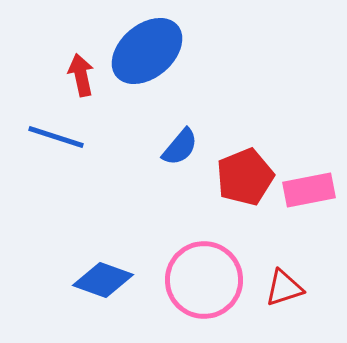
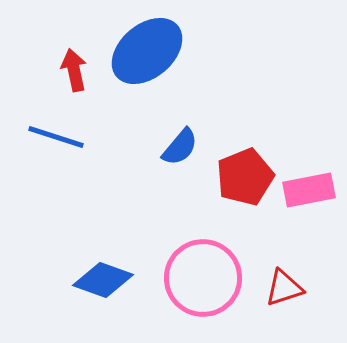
red arrow: moved 7 px left, 5 px up
pink circle: moved 1 px left, 2 px up
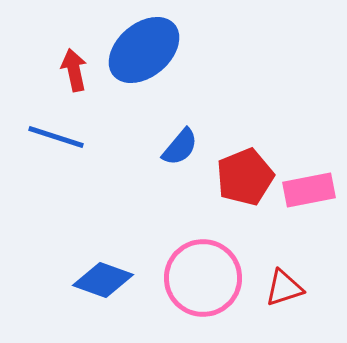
blue ellipse: moved 3 px left, 1 px up
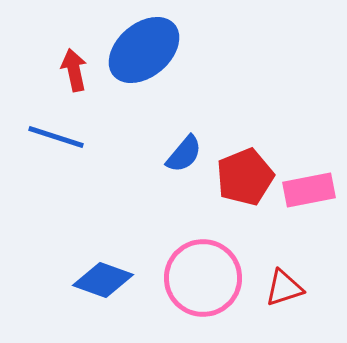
blue semicircle: moved 4 px right, 7 px down
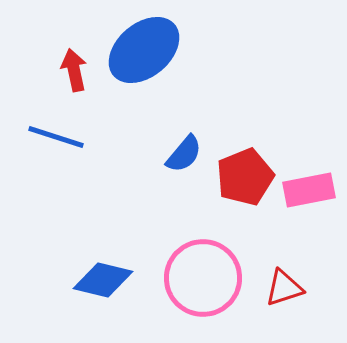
blue diamond: rotated 6 degrees counterclockwise
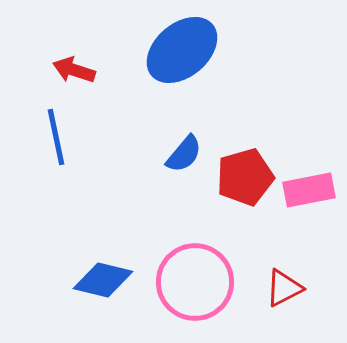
blue ellipse: moved 38 px right
red arrow: rotated 60 degrees counterclockwise
blue line: rotated 60 degrees clockwise
red pentagon: rotated 6 degrees clockwise
pink circle: moved 8 px left, 4 px down
red triangle: rotated 9 degrees counterclockwise
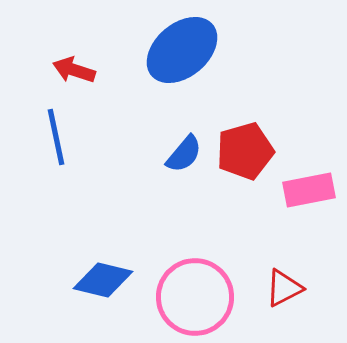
red pentagon: moved 26 px up
pink circle: moved 15 px down
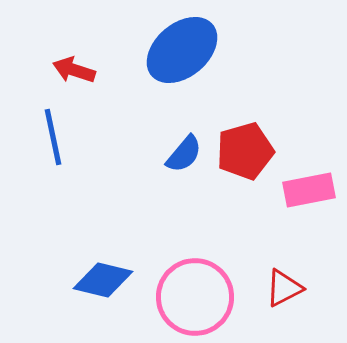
blue line: moved 3 px left
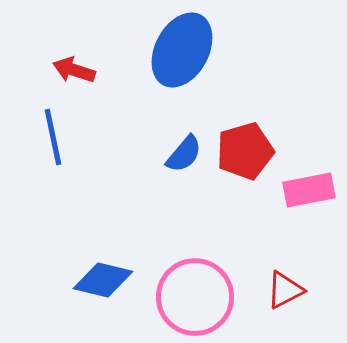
blue ellipse: rotated 22 degrees counterclockwise
red triangle: moved 1 px right, 2 px down
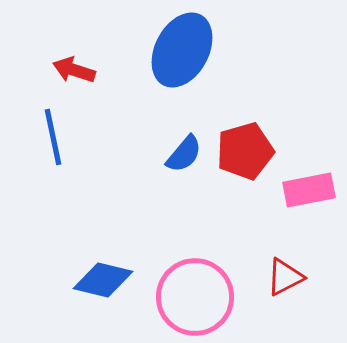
red triangle: moved 13 px up
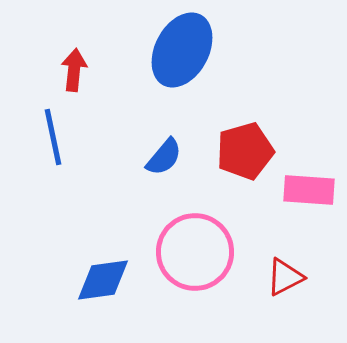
red arrow: rotated 78 degrees clockwise
blue semicircle: moved 20 px left, 3 px down
pink rectangle: rotated 15 degrees clockwise
blue diamond: rotated 22 degrees counterclockwise
pink circle: moved 45 px up
